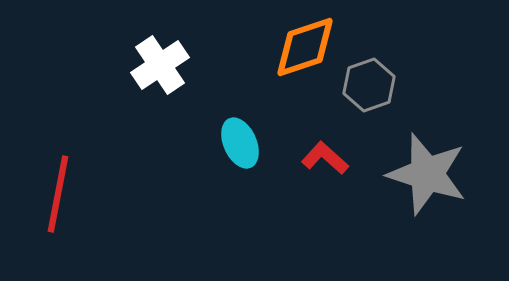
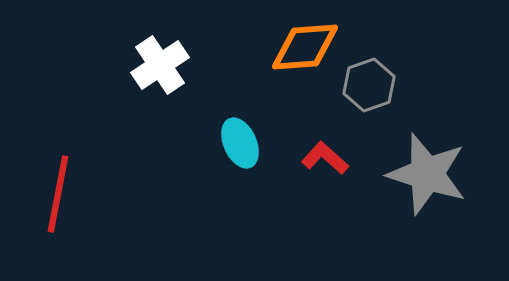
orange diamond: rotated 14 degrees clockwise
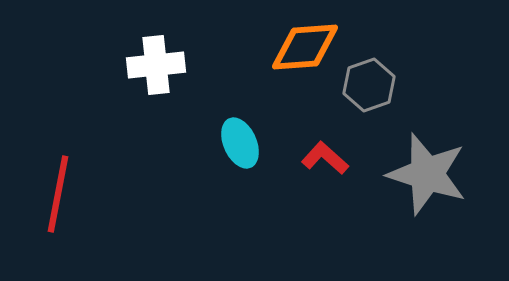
white cross: moved 4 px left; rotated 28 degrees clockwise
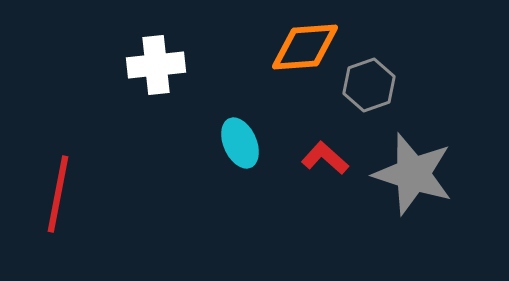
gray star: moved 14 px left
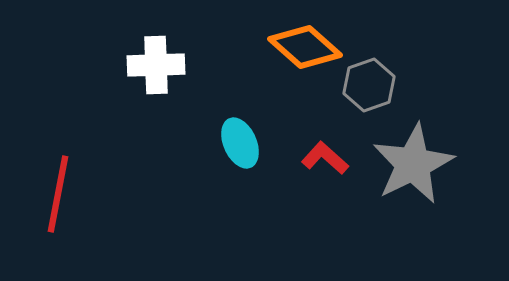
orange diamond: rotated 46 degrees clockwise
white cross: rotated 4 degrees clockwise
gray star: moved 10 px up; rotated 28 degrees clockwise
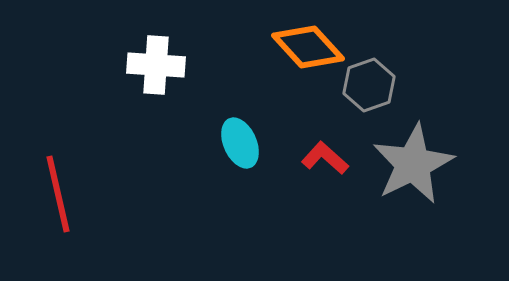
orange diamond: moved 3 px right; rotated 6 degrees clockwise
white cross: rotated 6 degrees clockwise
red line: rotated 24 degrees counterclockwise
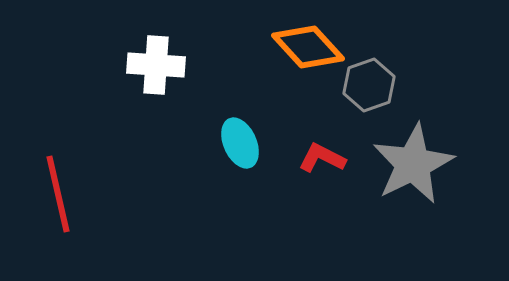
red L-shape: moved 3 px left; rotated 15 degrees counterclockwise
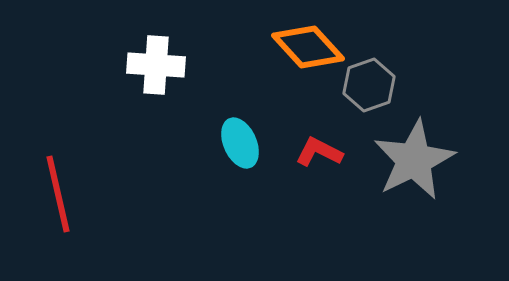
red L-shape: moved 3 px left, 6 px up
gray star: moved 1 px right, 4 px up
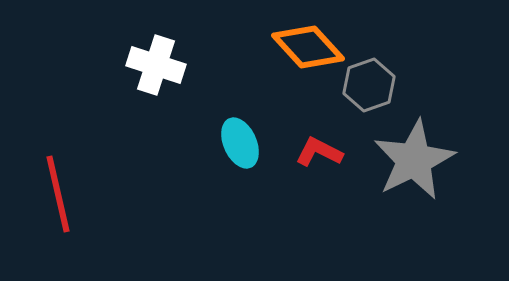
white cross: rotated 14 degrees clockwise
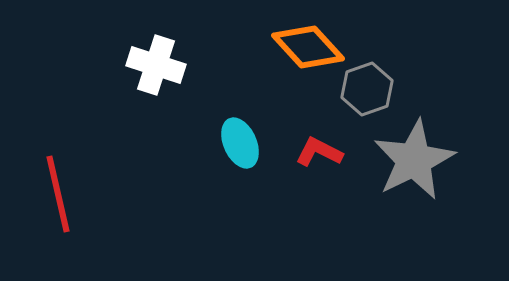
gray hexagon: moved 2 px left, 4 px down
